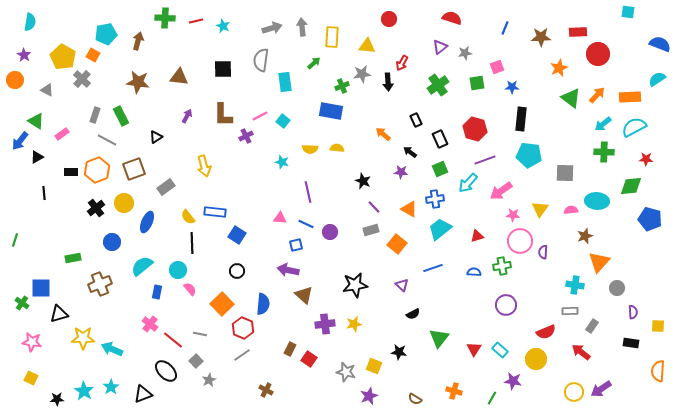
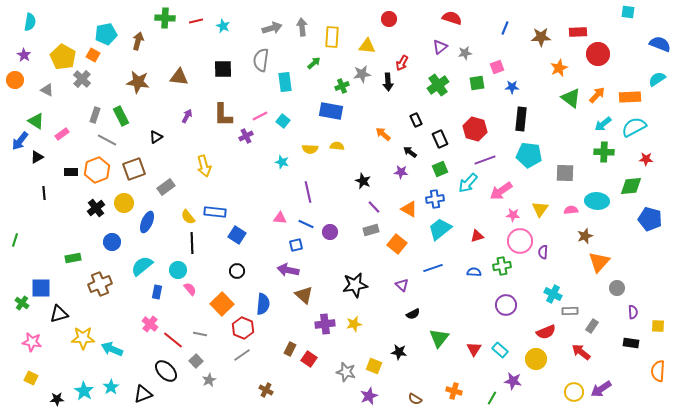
yellow semicircle at (337, 148): moved 2 px up
cyan cross at (575, 285): moved 22 px left, 9 px down; rotated 18 degrees clockwise
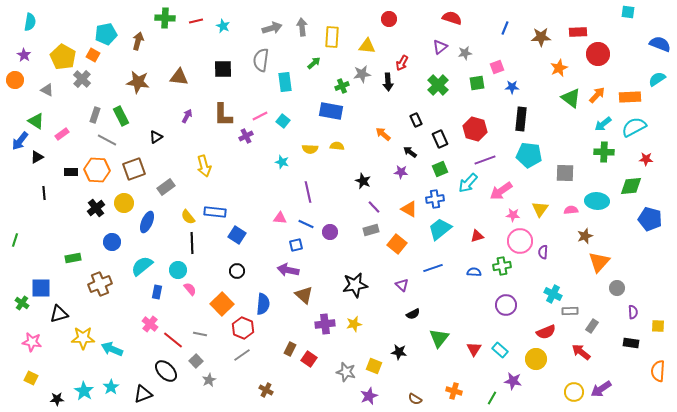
green cross at (438, 85): rotated 10 degrees counterclockwise
orange hexagon at (97, 170): rotated 25 degrees clockwise
